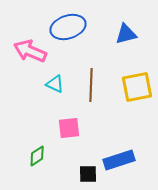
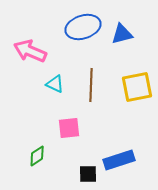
blue ellipse: moved 15 px right
blue triangle: moved 4 px left
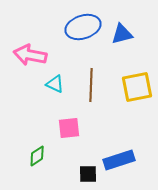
pink arrow: moved 4 px down; rotated 12 degrees counterclockwise
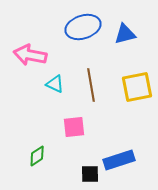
blue triangle: moved 3 px right
brown line: rotated 12 degrees counterclockwise
pink square: moved 5 px right, 1 px up
black square: moved 2 px right
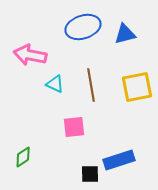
green diamond: moved 14 px left, 1 px down
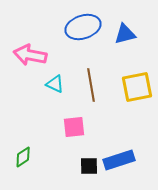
black square: moved 1 px left, 8 px up
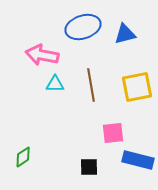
pink arrow: moved 12 px right
cyan triangle: rotated 24 degrees counterclockwise
pink square: moved 39 px right, 6 px down
blue rectangle: moved 19 px right; rotated 32 degrees clockwise
black square: moved 1 px down
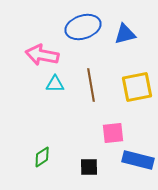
green diamond: moved 19 px right
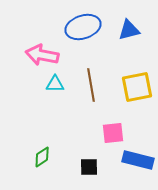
blue triangle: moved 4 px right, 4 px up
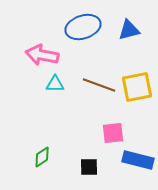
brown line: moved 8 px right; rotated 60 degrees counterclockwise
